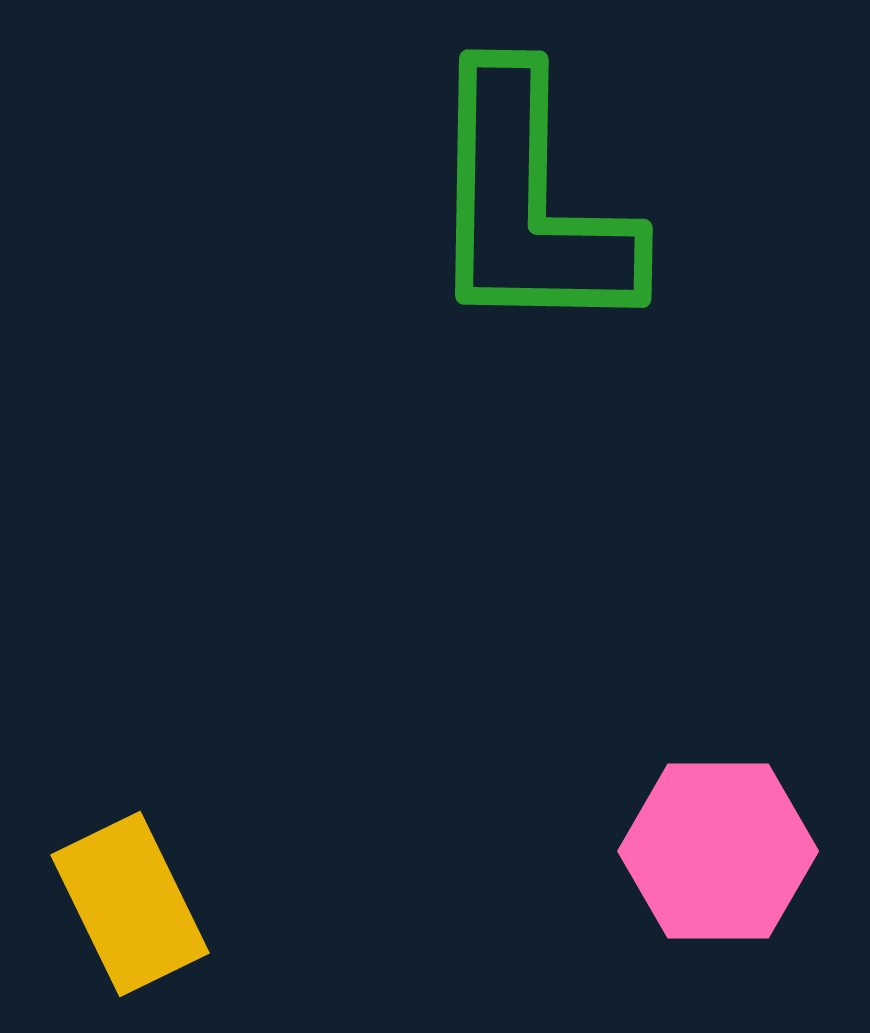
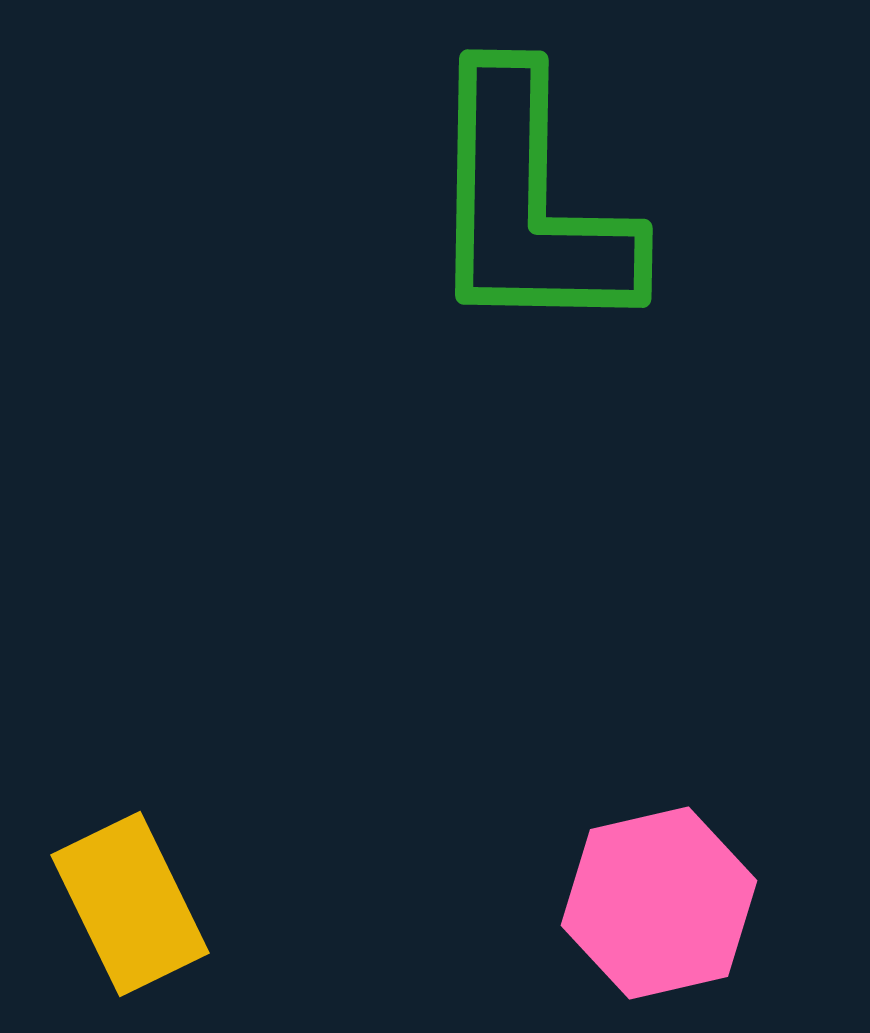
pink hexagon: moved 59 px left, 52 px down; rotated 13 degrees counterclockwise
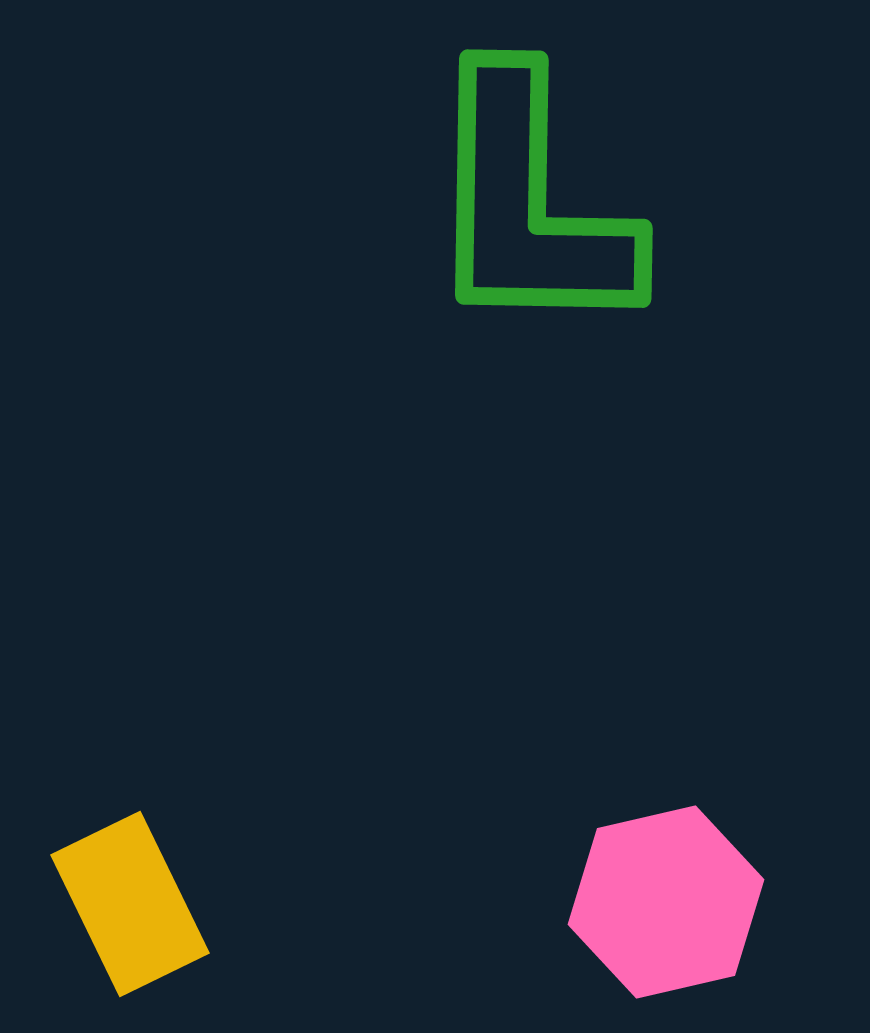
pink hexagon: moved 7 px right, 1 px up
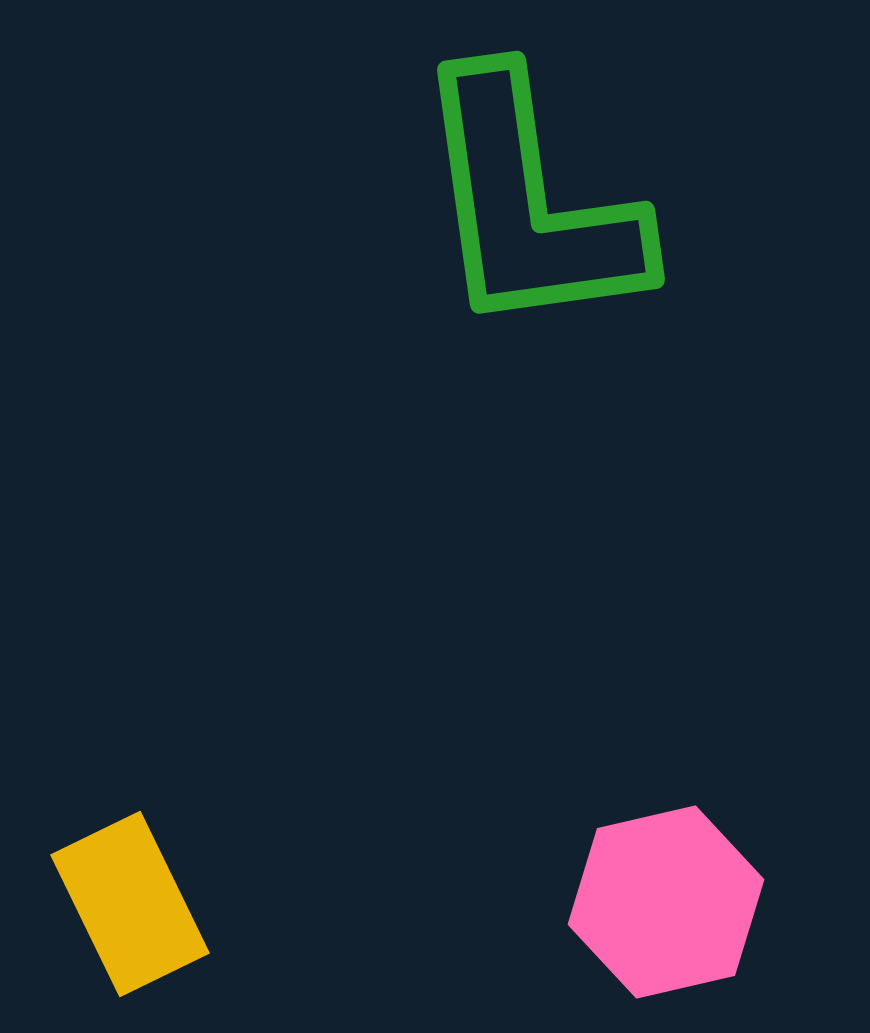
green L-shape: rotated 9 degrees counterclockwise
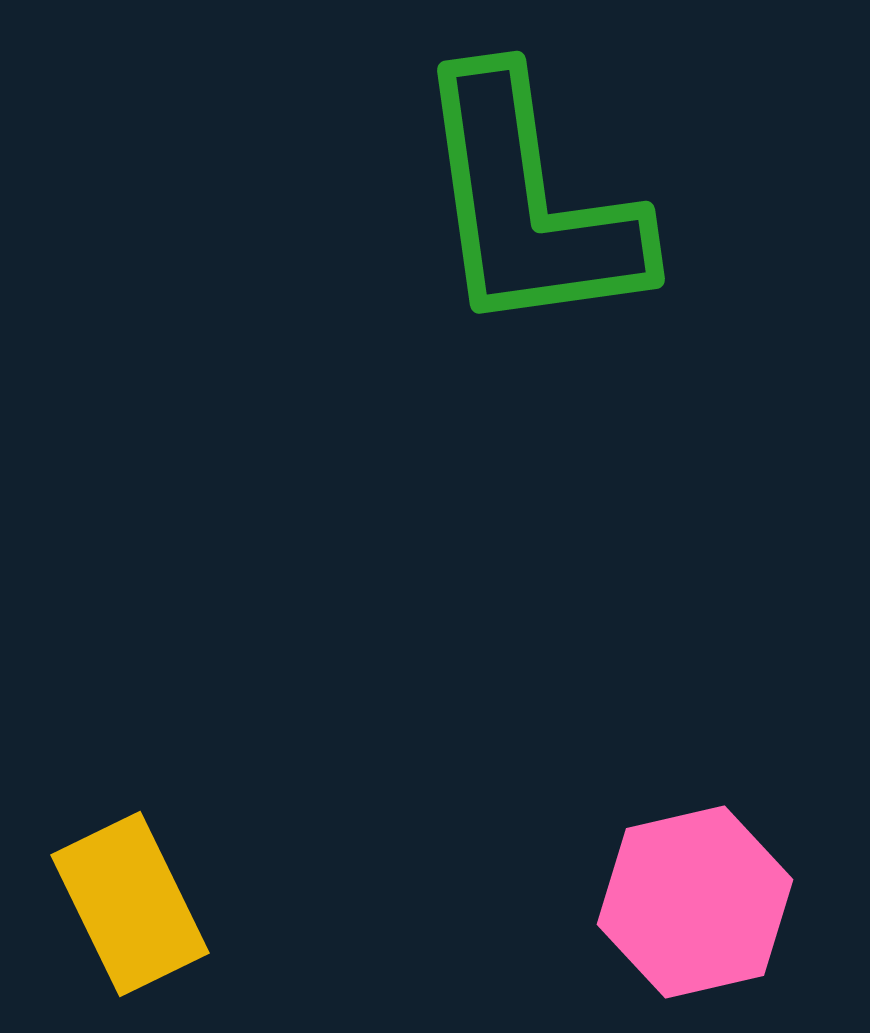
pink hexagon: moved 29 px right
